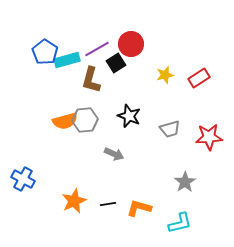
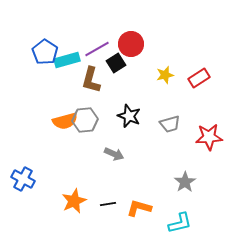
gray trapezoid: moved 5 px up
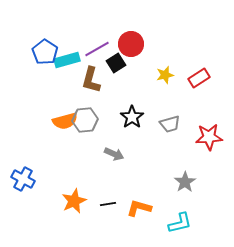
black star: moved 3 px right, 1 px down; rotated 15 degrees clockwise
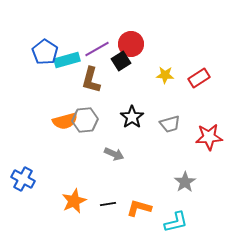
black square: moved 5 px right, 2 px up
yellow star: rotated 18 degrees clockwise
cyan L-shape: moved 4 px left, 1 px up
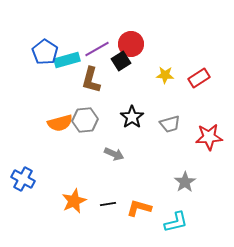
orange semicircle: moved 5 px left, 2 px down
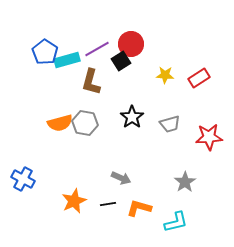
brown L-shape: moved 2 px down
gray hexagon: moved 3 px down; rotated 15 degrees clockwise
gray arrow: moved 7 px right, 24 px down
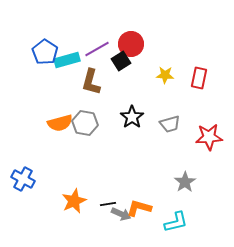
red rectangle: rotated 45 degrees counterclockwise
gray arrow: moved 36 px down
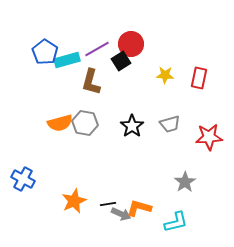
black star: moved 9 px down
